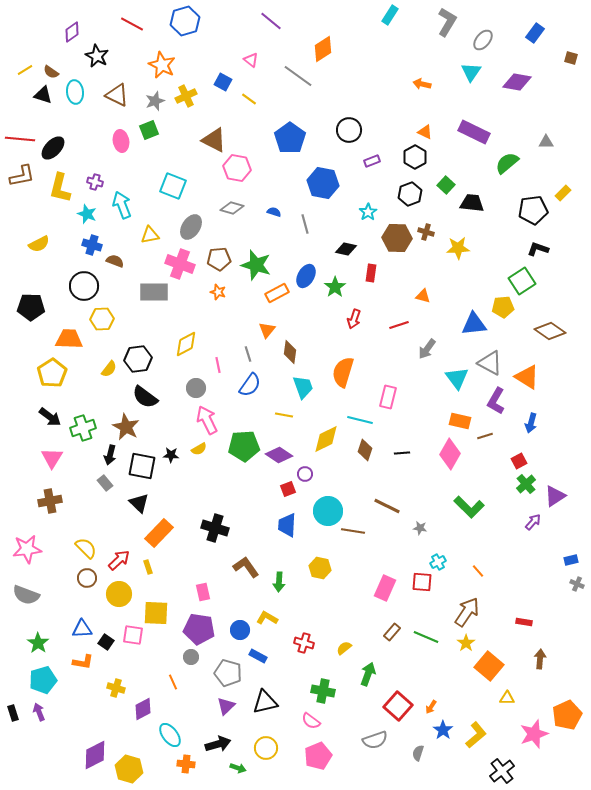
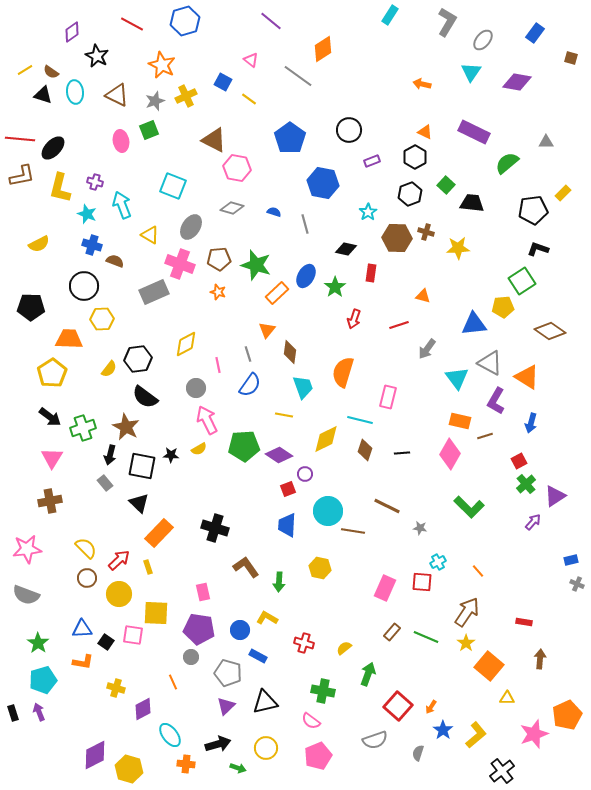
yellow triangle at (150, 235): rotated 42 degrees clockwise
gray rectangle at (154, 292): rotated 24 degrees counterclockwise
orange rectangle at (277, 293): rotated 15 degrees counterclockwise
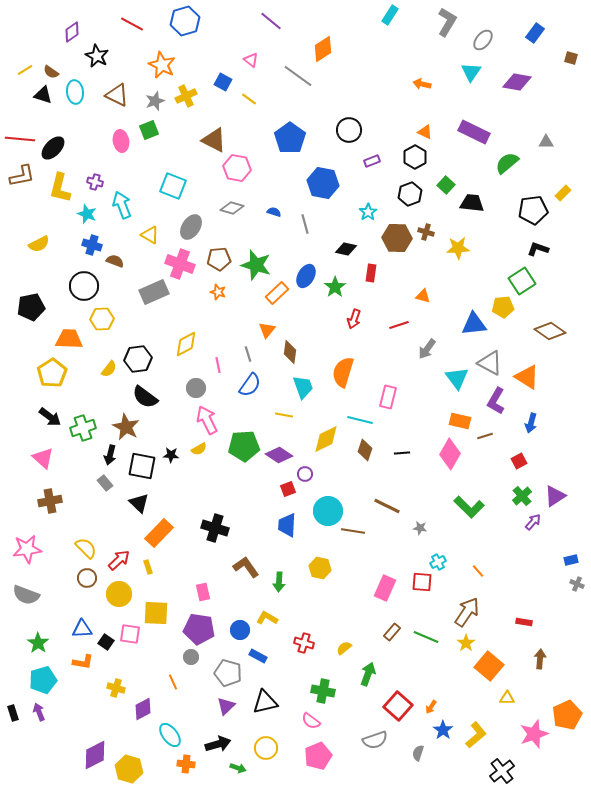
black pentagon at (31, 307): rotated 12 degrees counterclockwise
pink triangle at (52, 458): moved 9 px left; rotated 20 degrees counterclockwise
green cross at (526, 484): moved 4 px left, 12 px down
pink square at (133, 635): moved 3 px left, 1 px up
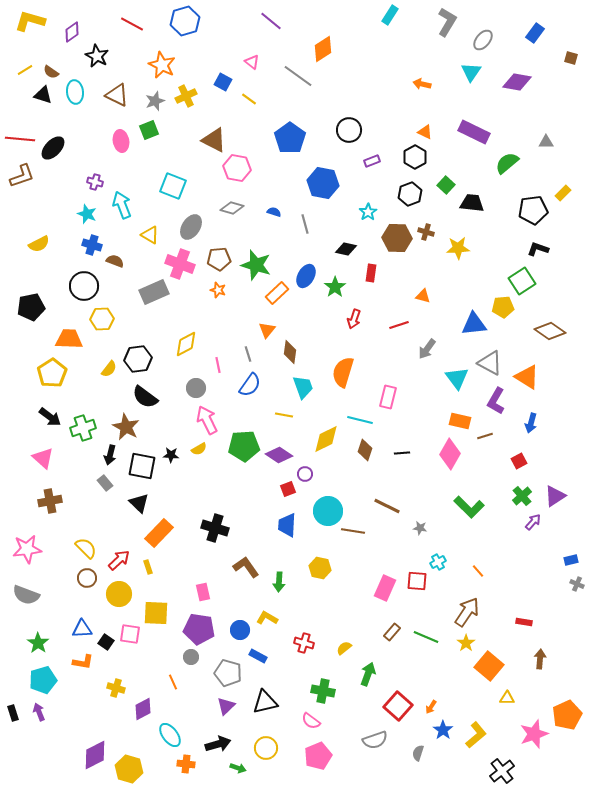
pink triangle at (251, 60): moved 1 px right, 2 px down
brown L-shape at (22, 176): rotated 8 degrees counterclockwise
yellow L-shape at (60, 188): moved 30 px left, 167 px up; rotated 92 degrees clockwise
orange star at (218, 292): moved 2 px up
red square at (422, 582): moved 5 px left, 1 px up
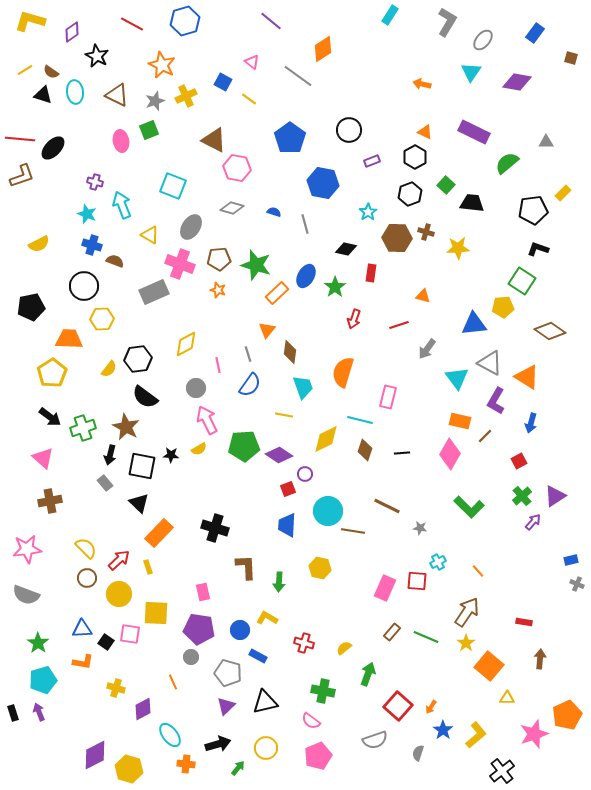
green square at (522, 281): rotated 24 degrees counterclockwise
brown line at (485, 436): rotated 28 degrees counterclockwise
brown L-shape at (246, 567): rotated 32 degrees clockwise
green arrow at (238, 768): rotated 70 degrees counterclockwise
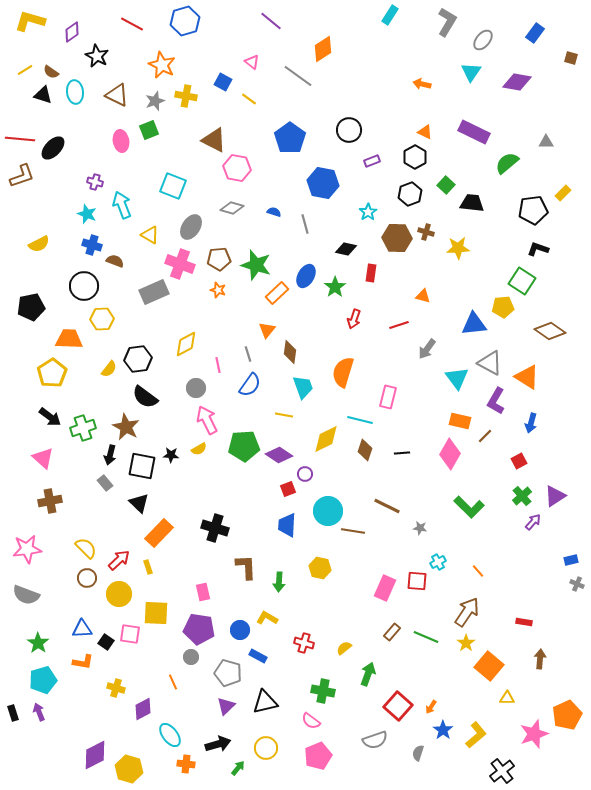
yellow cross at (186, 96): rotated 35 degrees clockwise
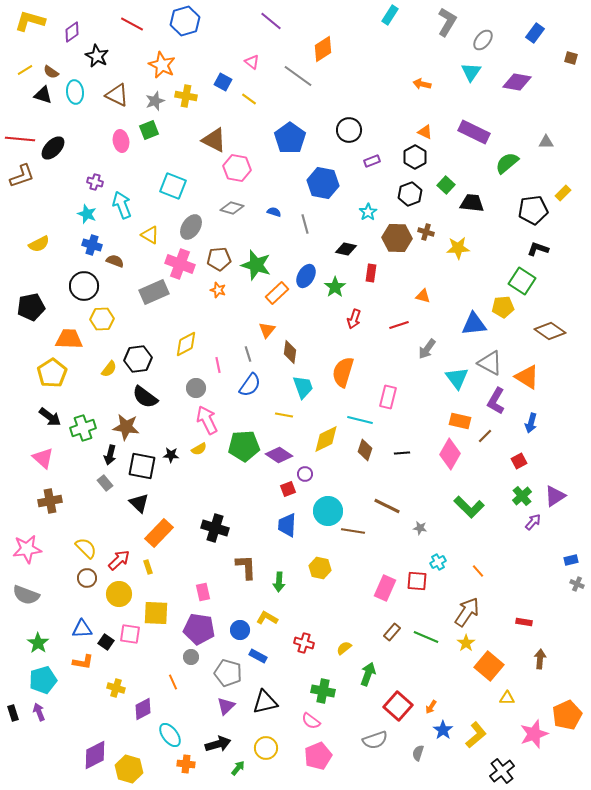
brown star at (126, 427): rotated 20 degrees counterclockwise
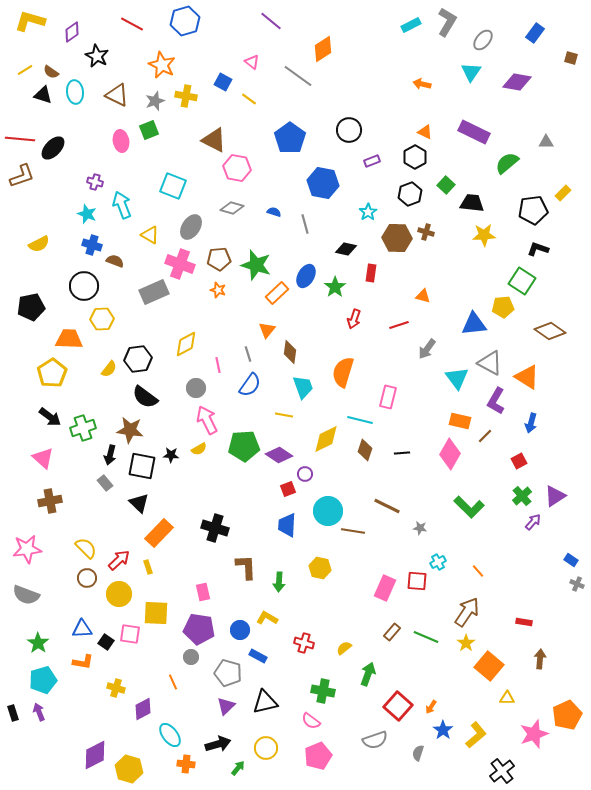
cyan rectangle at (390, 15): moved 21 px right, 10 px down; rotated 30 degrees clockwise
yellow star at (458, 248): moved 26 px right, 13 px up
brown star at (126, 427): moved 4 px right, 3 px down
blue rectangle at (571, 560): rotated 48 degrees clockwise
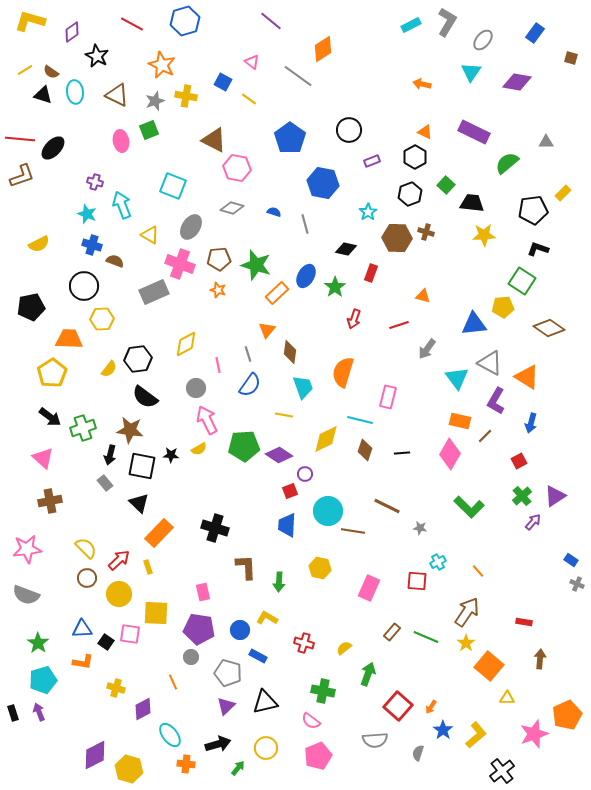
red rectangle at (371, 273): rotated 12 degrees clockwise
brown diamond at (550, 331): moved 1 px left, 3 px up
red square at (288, 489): moved 2 px right, 2 px down
pink rectangle at (385, 588): moved 16 px left
gray semicircle at (375, 740): rotated 15 degrees clockwise
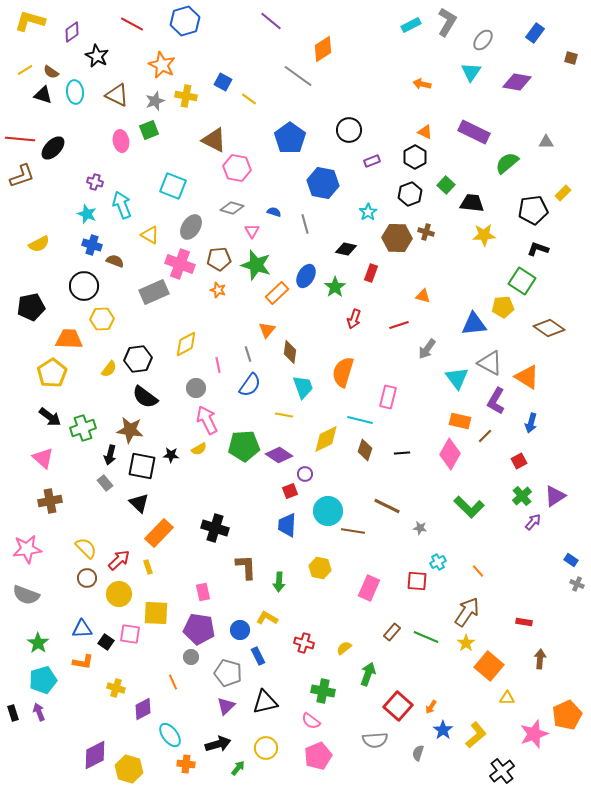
pink triangle at (252, 62): moved 169 px down; rotated 21 degrees clockwise
blue rectangle at (258, 656): rotated 36 degrees clockwise
